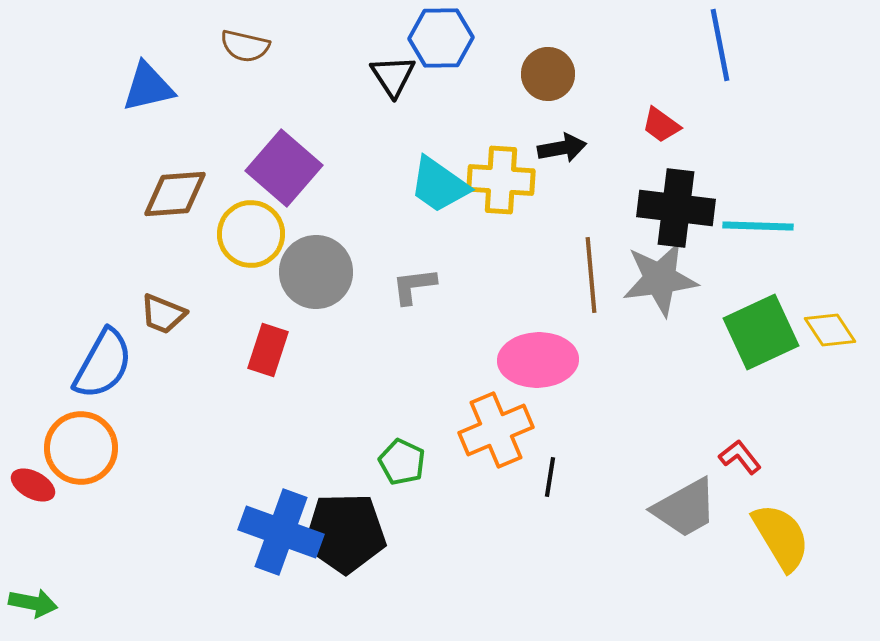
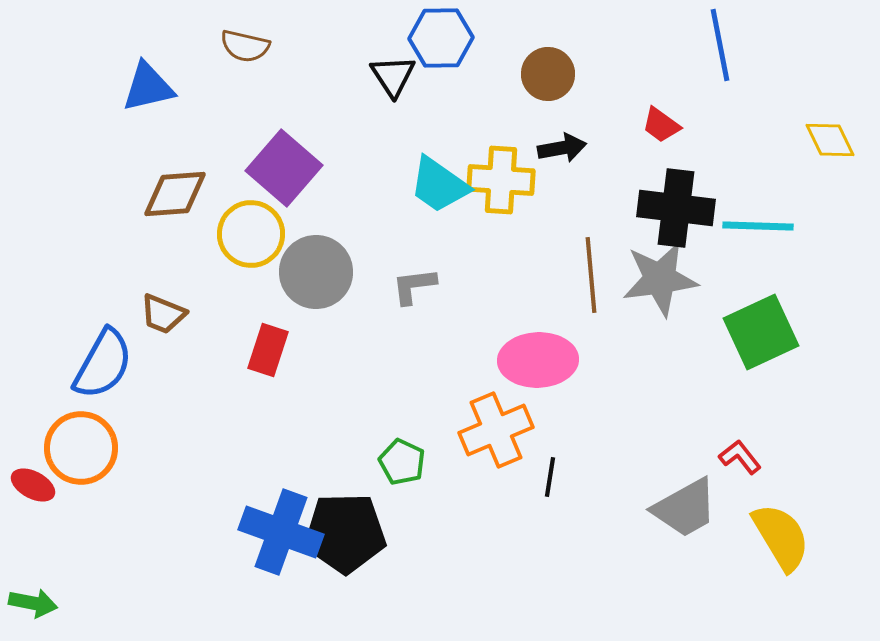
yellow diamond: moved 190 px up; rotated 8 degrees clockwise
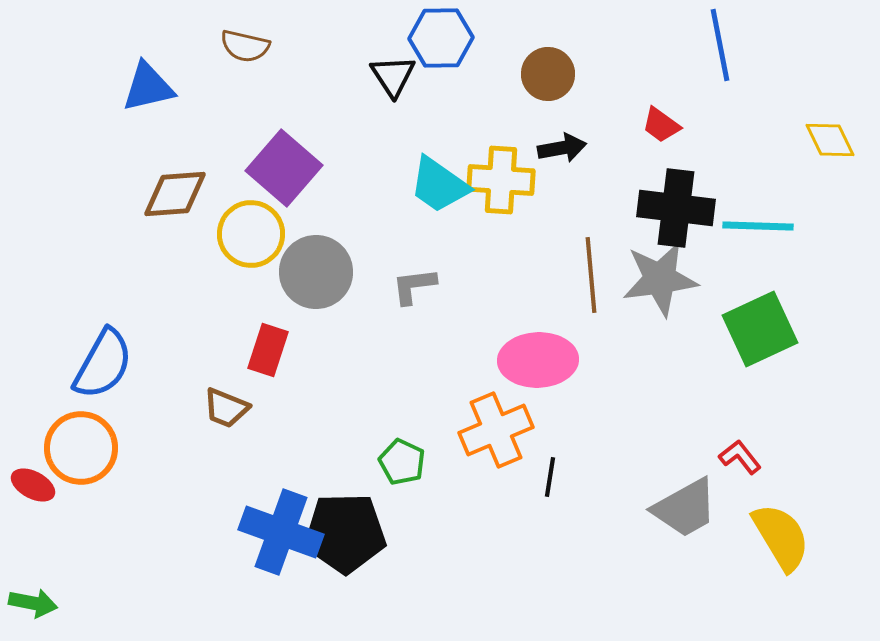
brown trapezoid: moved 63 px right, 94 px down
green square: moved 1 px left, 3 px up
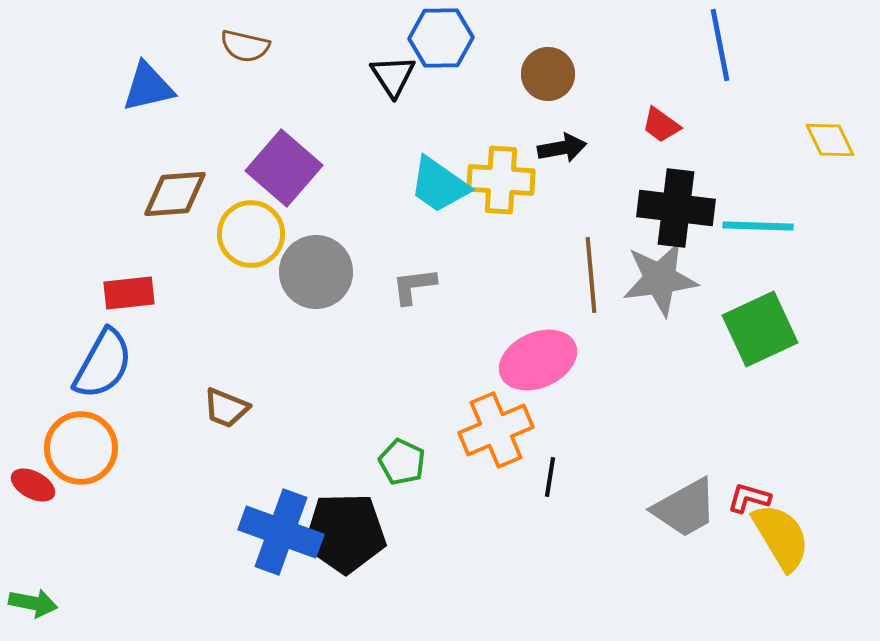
red rectangle: moved 139 px left, 57 px up; rotated 66 degrees clockwise
pink ellipse: rotated 22 degrees counterclockwise
red L-shape: moved 9 px right, 41 px down; rotated 36 degrees counterclockwise
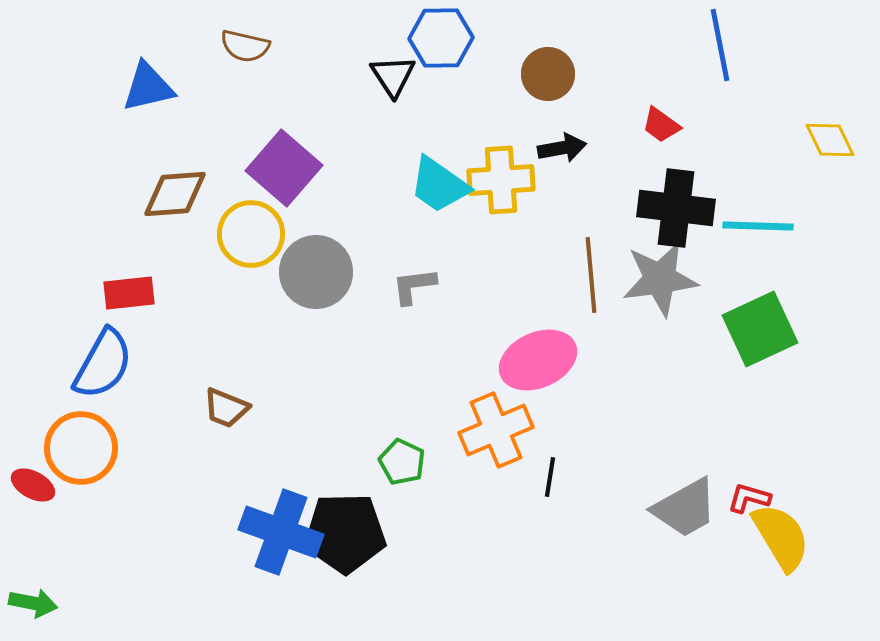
yellow cross: rotated 8 degrees counterclockwise
